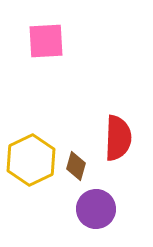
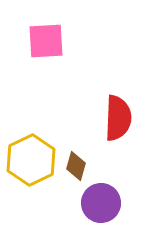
red semicircle: moved 20 px up
purple circle: moved 5 px right, 6 px up
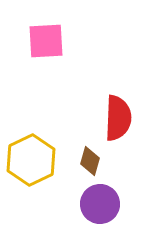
brown diamond: moved 14 px right, 5 px up
purple circle: moved 1 px left, 1 px down
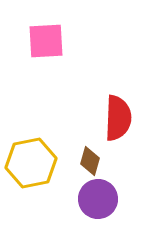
yellow hexagon: moved 3 px down; rotated 15 degrees clockwise
purple circle: moved 2 px left, 5 px up
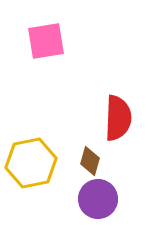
pink square: rotated 6 degrees counterclockwise
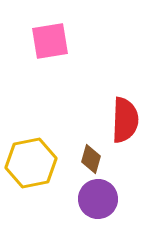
pink square: moved 4 px right
red semicircle: moved 7 px right, 2 px down
brown diamond: moved 1 px right, 2 px up
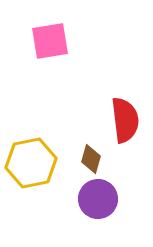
red semicircle: rotated 9 degrees counterclockwise
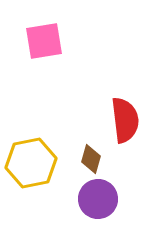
pink square: moved 6 px left
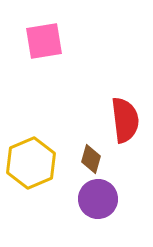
yellow hexagon: rotated 12 degrees counterclockwise
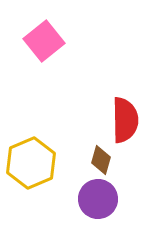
pink square: rotated 30 degrees counterclockwise
red semicircle: rotated 6 degrees clockwise
brown diamond: moved 10 px right, 1 px down
